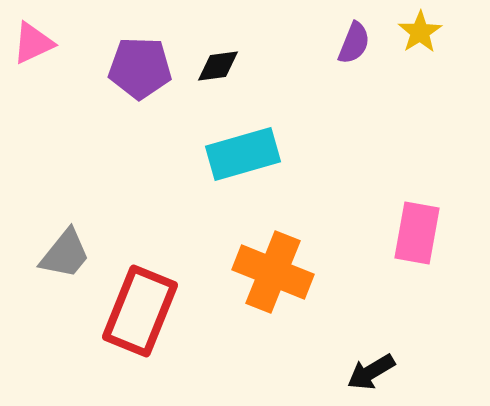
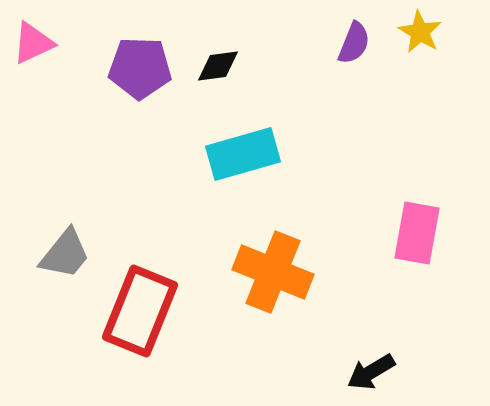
yellow star: rotated 9 degrees counterclockwise
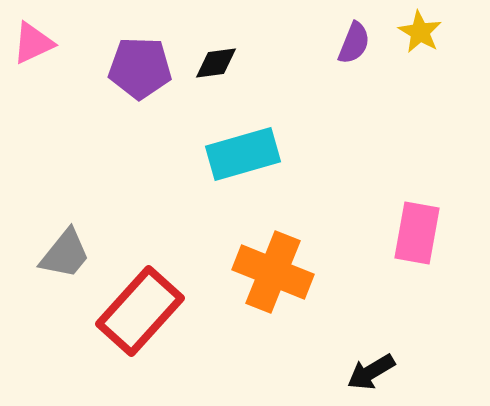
black diamond: moved 2 px left, 3 px up
red rectangle: rotated 20 degrees clockwise
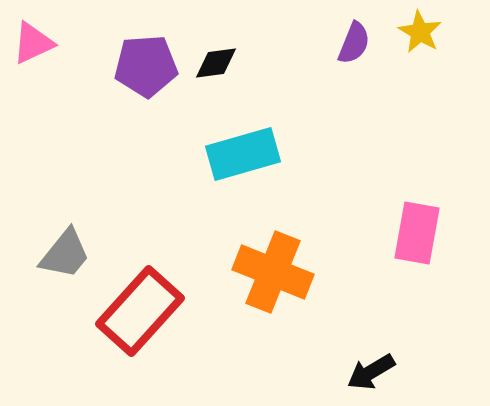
purple pentagon: moved 6 px right, 2 px up; rotated 6 degrees counterclockwise
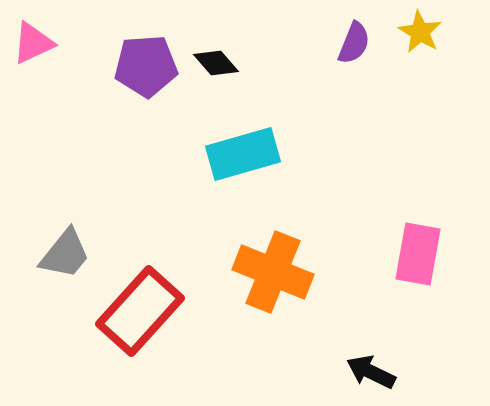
black diamond: rotated 57 degrees clockwise
pink rectangle: moved 1 px right, 21 px down
black arrow: rotated 57 degrees clockwise
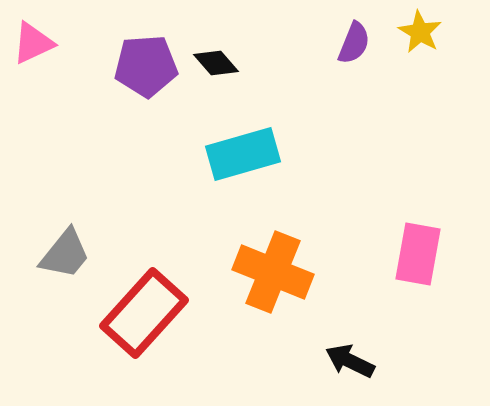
red rectangle: moved 4 px right, 2 px down
black arrow: moved 21 px left, 11 px up
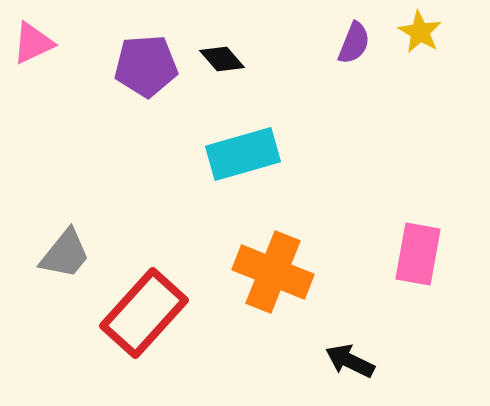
black diamond: moved 6 px right, 4 px up
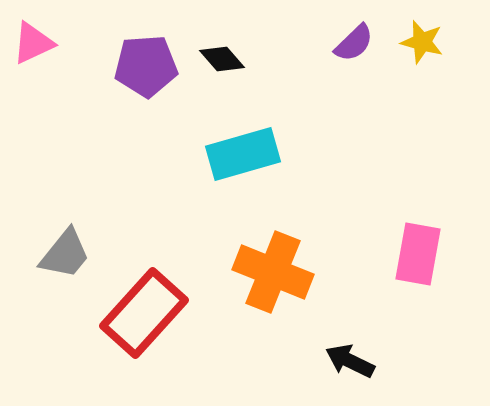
yellow star: moved 2 px right, 10 px down; rotated 15 degrees counterclockwise
purple semicircle: rotated 24 degrees clockwise
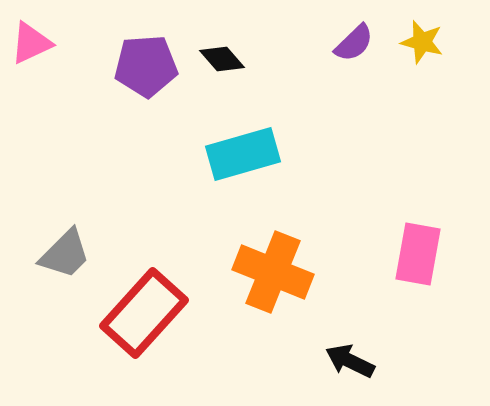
pink triangle: moved 2 px left
gray trapezoid: rotated 6 degrees clockwise
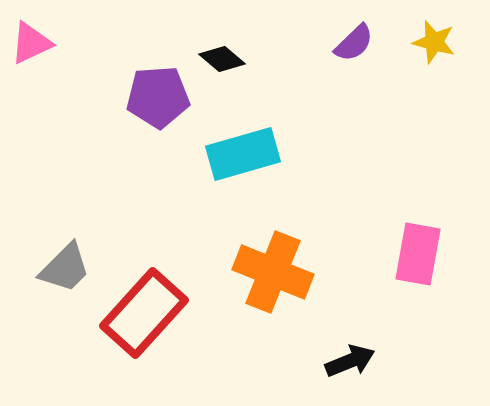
yellow star: moved 12 px right
black diamond: rotated 9 degrees counterclockwise
purple pentagon: moved 12 px right, 31 px down
gray trapezoid: moved 14 px down
black arrow: rotated 132 degrees clockwise
